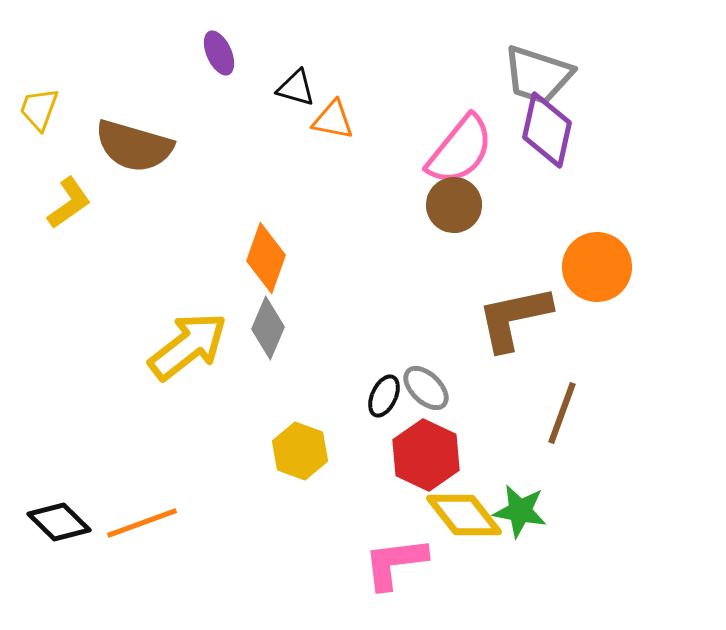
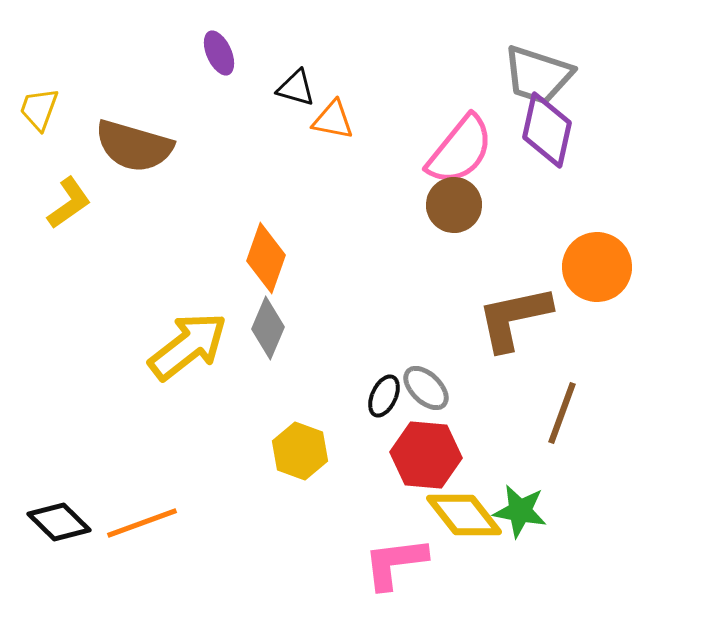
red hexagon: rotated 20 degrees counterclockwise
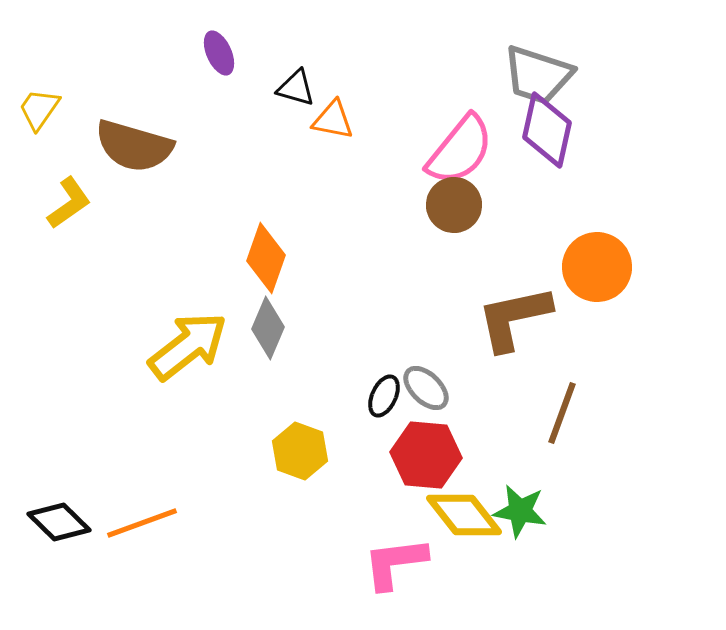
yellow trapezoid: rotated 15 degrees clockwise
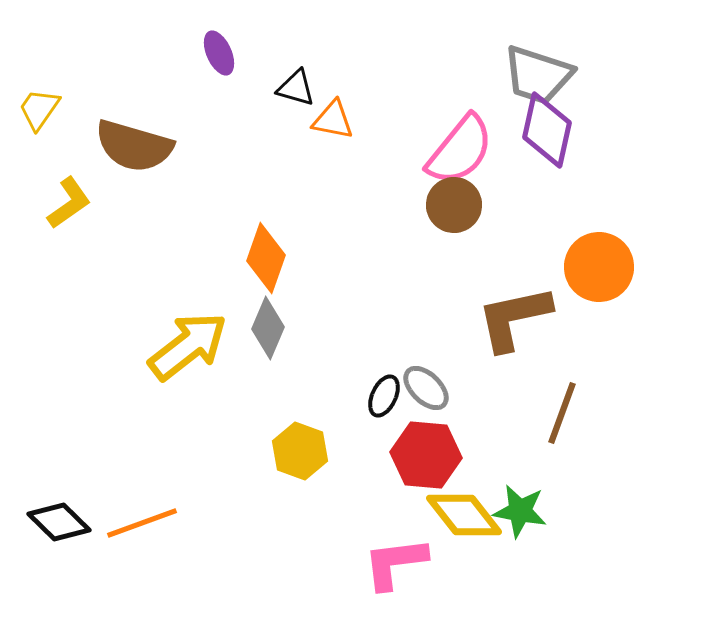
orange circle: moved 2 px right
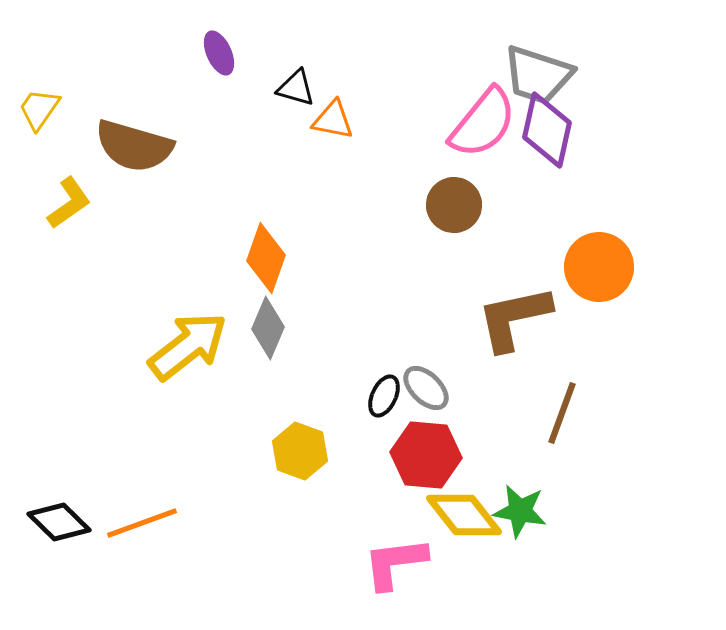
pink semicircle: moved 23 px right, 27 px up
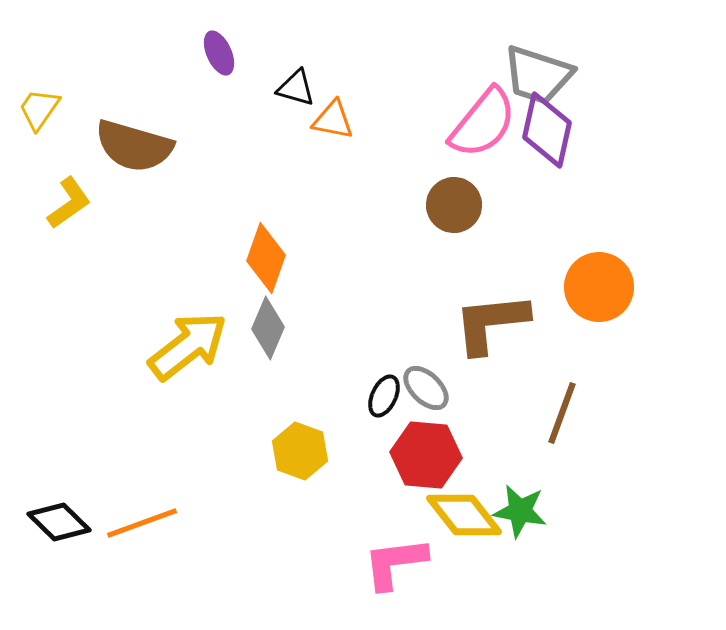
orange circle: moved 20 px down
brown L-shape: moved 23 px left, 5 px down; rotated 6 degrees clockwise
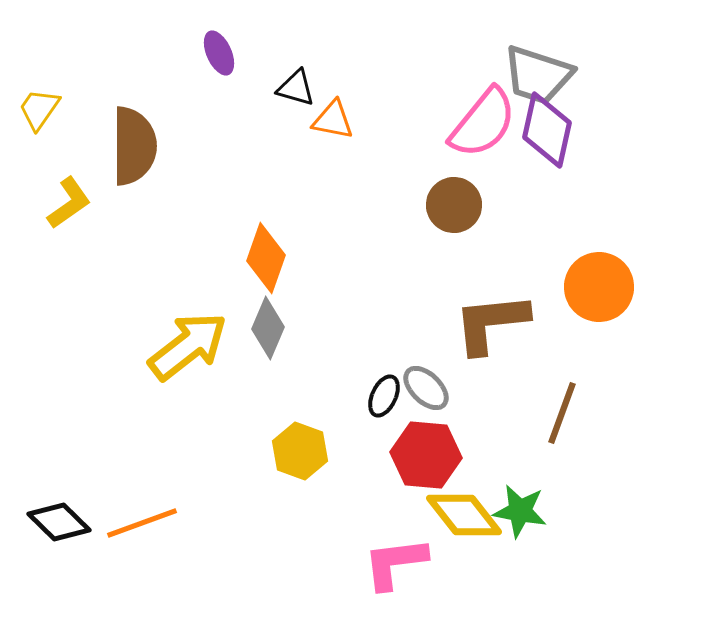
brown semicircle: rotated 106 degrees counterclockwise
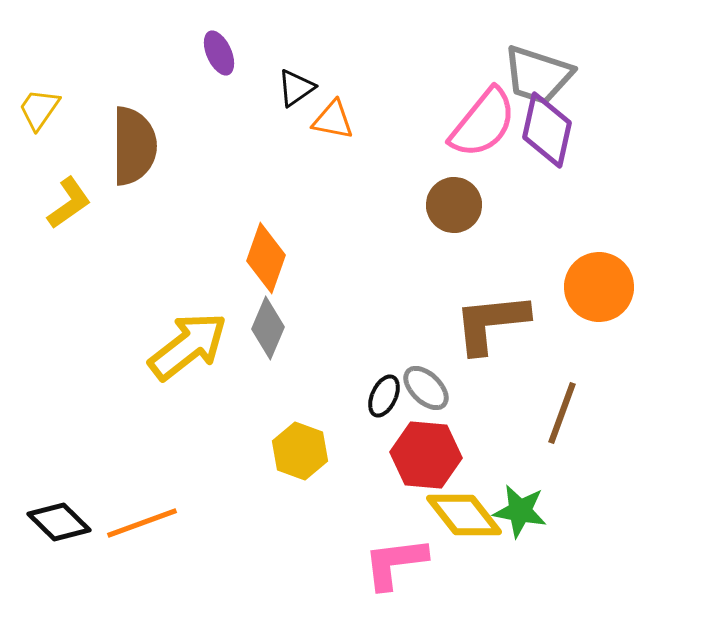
black triangle: rotated 51 degrees counterclockwise
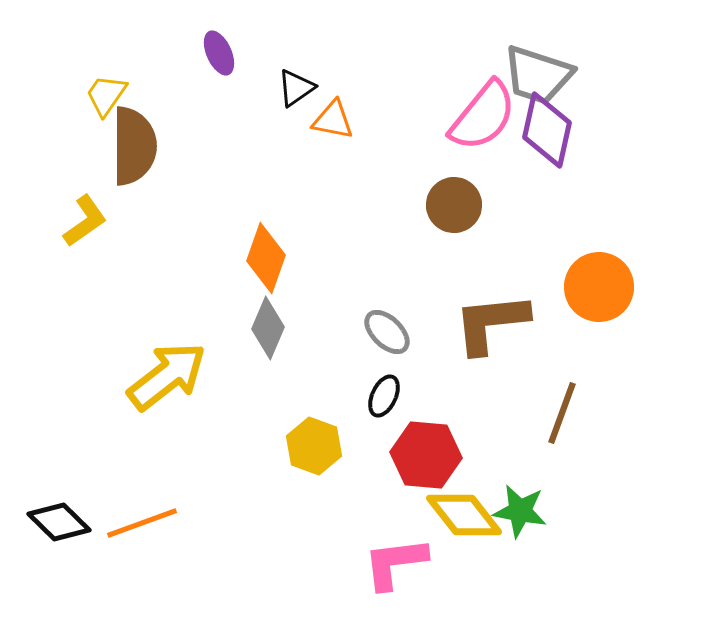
yellow trapezoid: moved 67 px right, 14 px up
pink semicircle: moved 7 px up
yellow L-shape: moved 16 px right, 18 px down
yellow arrow: moved 21 px left, 30 px down
gray ellipse: moved 39 px left, 56 px up
yellow hexagon: moved 14 px right, 5 px up
